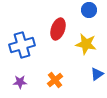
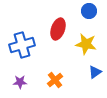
blue circle: moved 1 px down
blue triangle: moved 2 px left, 2 px up
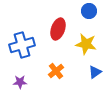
orange cross: moved 1 px right, 9 px up
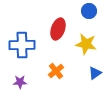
blue cross: rotated 15 degrees clockwise
blue triangle: moved 1 px down
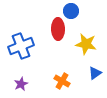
blue circle: moved 18 px left
red ellipse: rotated 20 degrees counterclockwise
blue cross: moved 1 px left, 1 px down; rotated 20 degrees counterclockwise
orange cross: moved 6 px right, 10 px down; rotated 21 degrees counterclockwise
purple star: moved 1 px right, 2 px down; rotated 24 degrees counterclockwise
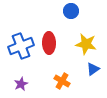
red ellipse: moved 9 px left, 14 px down
blue triangle: moved 2 px left, 4 px up
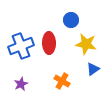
blue circle: moved 9 px down
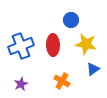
red ellipse: moved 4 px right, 2 px down
